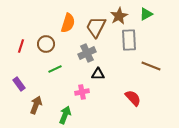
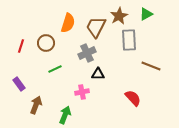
brown circle: moved 1 px up
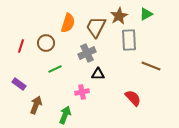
purple rectangle: rotated 16 degrees counterclockwise
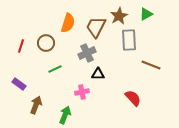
brown line: moved 1 px up
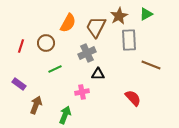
orange semicircle: rotated 12 degrees clockwise
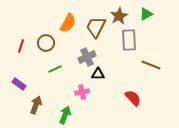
gray cross: moved 4 px down
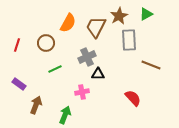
red line: moved 4 px left, 1 px up
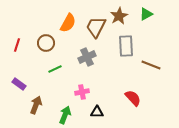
gray rectangle: moved 3 px left, 6 px down
black triangle: moved 1 px left, 38 px down
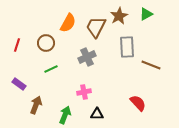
gray rectangle: moved 1 px right, 1 px down
green line: moved 4 px left
pink cross: moved 2 px right
red semicircle: moved 5 px right, 5 px down
black triangle: moved 2 px down
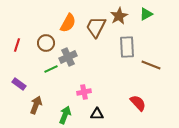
gray cross: moved 19 px left
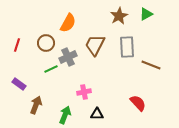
brown trapezoid: moved 1 px left, 18 px down
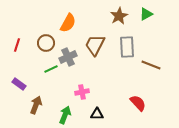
pink cross: moved 2 px left
